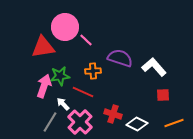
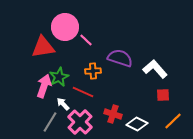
white L-shape: moved 1 px right, 2 px down
green star: moved 1 px left, 1 px down; rotated 18 degrees counterclockwise
orange line: moved 1 px left, 2 px up; rotated 24 degrees counterclockwise
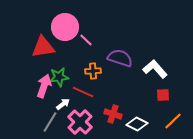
green star: rotated 18 degrees clockwise
white arrow: rotated 96 degrees clockwise
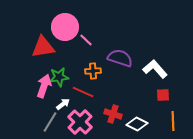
orange line: rotated 48 degrees counterclockwise
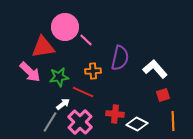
purple semicircle: rotated 85 degrees clockwise
pink arrow: moved 14 px left, 14 px up; rotated 115 degrees clockwise
red square: rotated 16 degrees counterclockwise
red cross: moved 2 px right; rotated 12 degrees counterclockwise
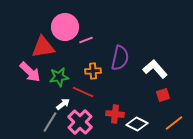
pink line: rotated 64 degrees counterclockwise
orange line: moved 1 px right, 2 px down; rotated 54 degrees clockwise
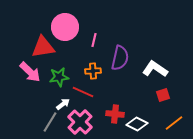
pink line: moved 8 px right; rotated 56 degrees counterclockwise
white L-shape: rotated 15 degrees counterclockwise
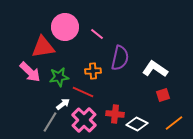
pink line: moved 3 px right, 6 px up; rotated 64 degrees counterclockwise
pink cross: moved 4 px right, 2 px up
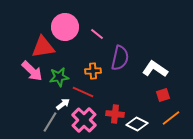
pink arrow: moved 2 px right, 1 px up
orange line: moved 3 px left, 5 px up
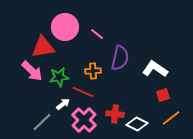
gray line: moved 8 px left; rotated 15 degrees clockwise
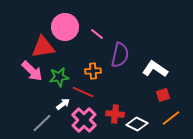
purple semicircle: moved 3 px up
gray line: moved 1 px down
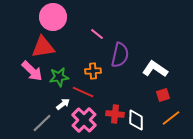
pink circle: moved 12 px left, 10 px up
white diamond: moved 1 px left, 4 px up; rotated 65 degrees clockwise
